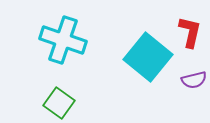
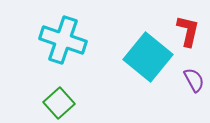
red L-shape: moved 2 px left, 1 px up
purple semicircle: rotated 105 degrees counterclockwise
green square: rotated 12 degrees clockwise
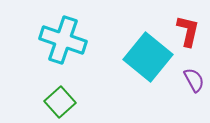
green square: moved 1 px right, 1 px up
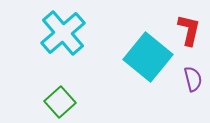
red L-shape: moved 1 px right, 1 px up
cyan cross: moved 7 px up; rotated 30 degrees clockwise
purple semicircle: moved 1 px left, 1 px up; rotated 15 degrees clockwise
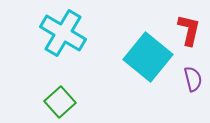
cyan cross: rotated 18 degrees counterclockwise
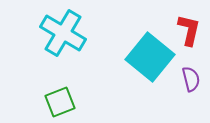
cyan square: moved 2 px right
purple semicircle: moved 2 px left
green square: rotated 20 degrees clockwise
